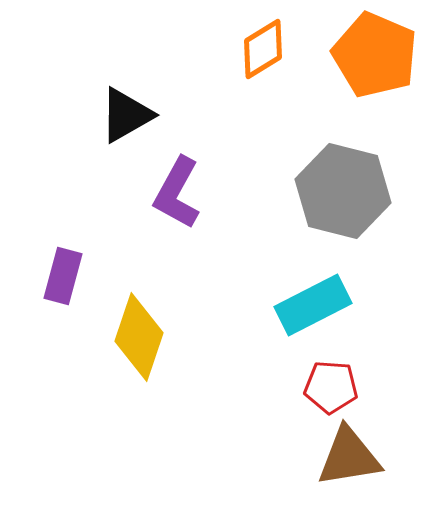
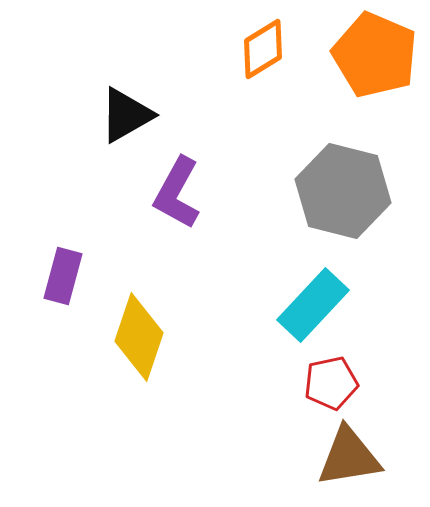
cyan rectangle: rotated 20 degrees counterclockwise
red pentagon: moved 4 px up; rotated 16 degrees counterclockwise
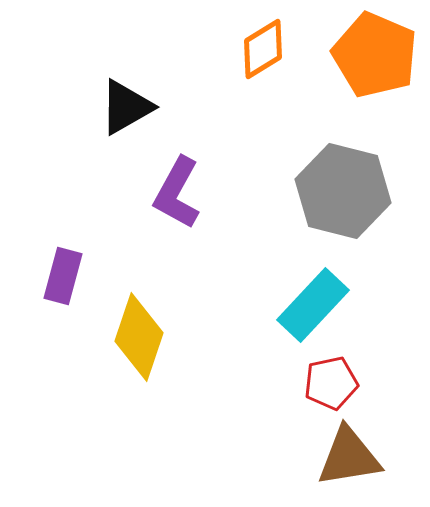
black triangle: moved 8 px up
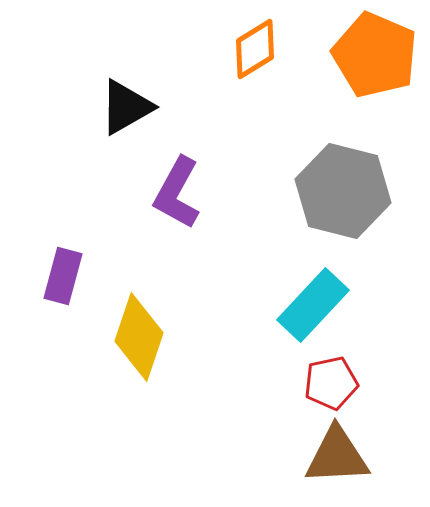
orange diamond: moved 8 px left
brown triangle: moved 12 px left, 1 px up; rotated 6 degrees clockwise
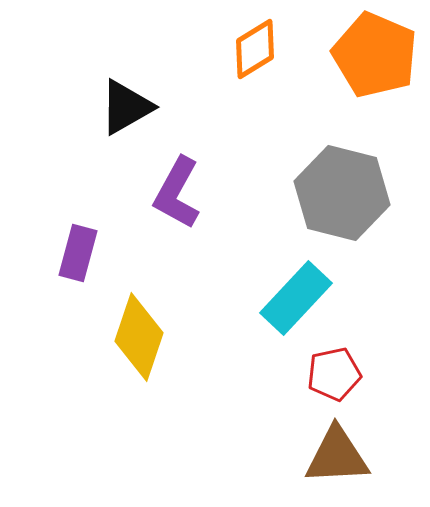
gray hexagon: moved 1 px left, 2 px down
purple rectangle: moved 15 px right, 23 px up
cyan rectangle: moved 17 px left, 7 px up
red pentagon: moved 3 px right, 9 px up
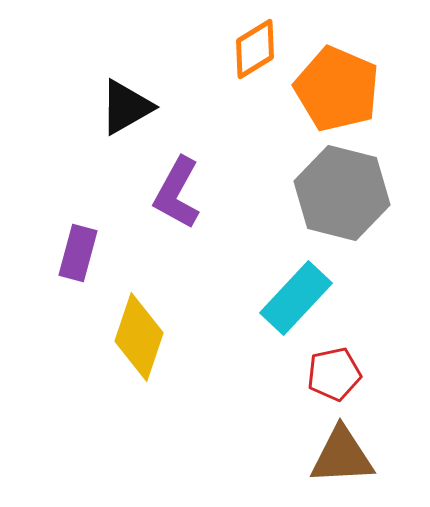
orange pentagon: moved 38 px left, 34 px down
brown triangle: moved 5 px right
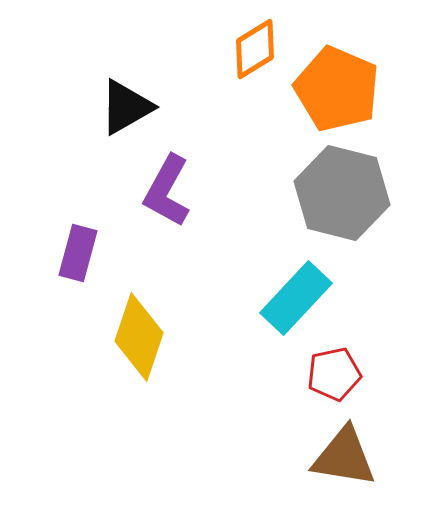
purple L-shape: moved 10 px left, 2 px up
brown triangle: moved 2 px right, 1 px down; rotated 12 degrees clockwise
